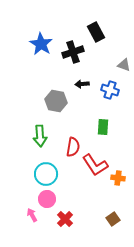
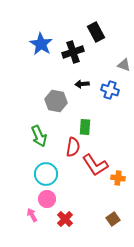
green rectangle: moved 18 px left
green arrow: moved 1 px left; rotated 20 degrees counterclockwise
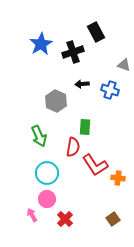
blue star: rotated 10 degrees clockwise
gray hexagon: rotated 15 degrees clockwise
cyan circle: moved 1 px right, 1 px up
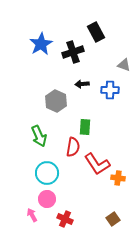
blue cross: rotated 18 degrees counterclockwise
red L-shape: moved 2 px right, 1 px up
red cross: rotated 21 degrees counterclockwise
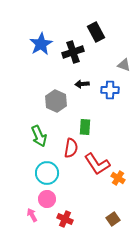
red semicircle: moved 2 px left, 1 px down
orange cross: rotated 24 degrees clockwise
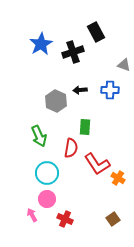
black arrow: moved 2 px left, 6 px down
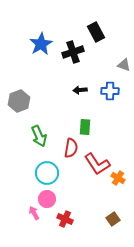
blue cross: moved 1 px down
gray hexagon: moved 37 px left; rotated 15 degrees clockwise
pink arrow: moved 2 px right, 2 px up
